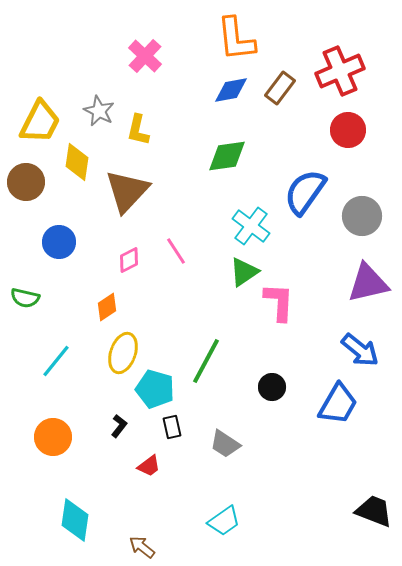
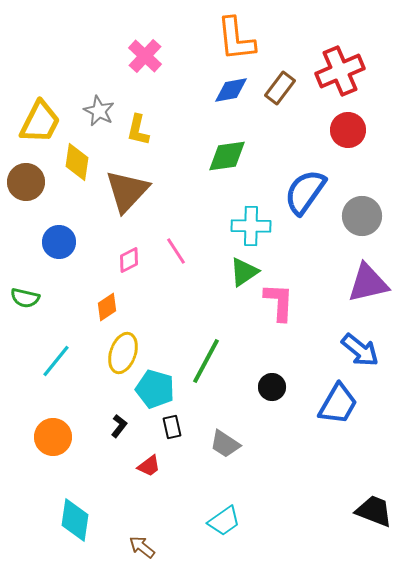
cyan cross: rotated 36 degrees counterclockwise
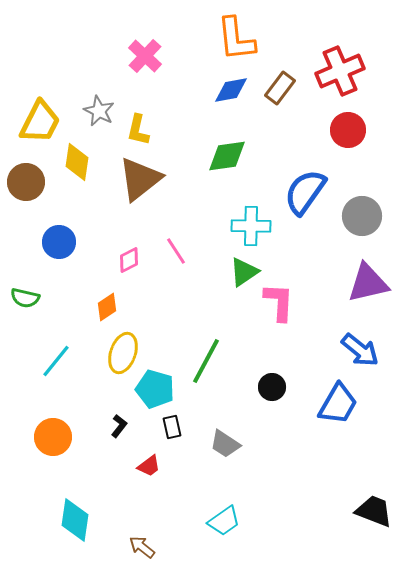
brown triangle: moved 13 px right, 12 px up; rotated 9 degrees clockwise
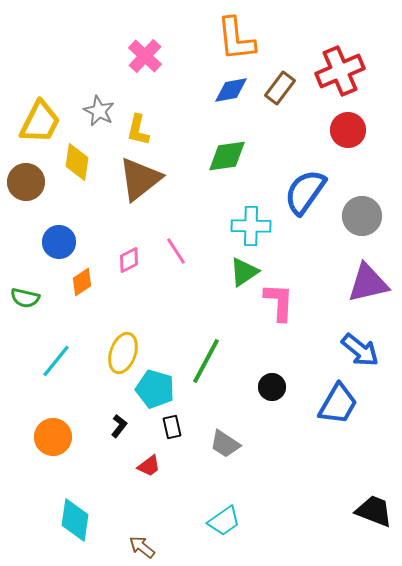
orange diamond: moved 25 px left, 25 px up
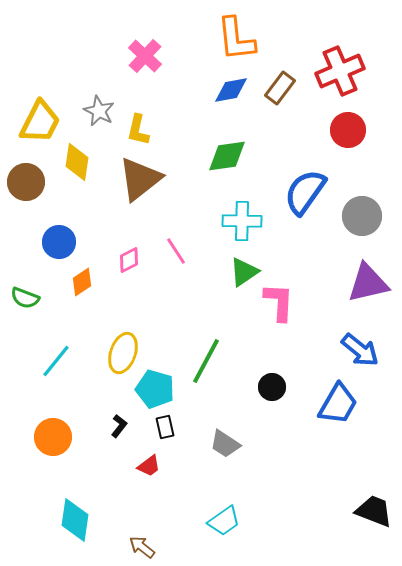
cyan cross: moved 9 px left, 5 px up
green semicircle: rotated 8 degrees clockwise
black rectangle: moved 7 px left
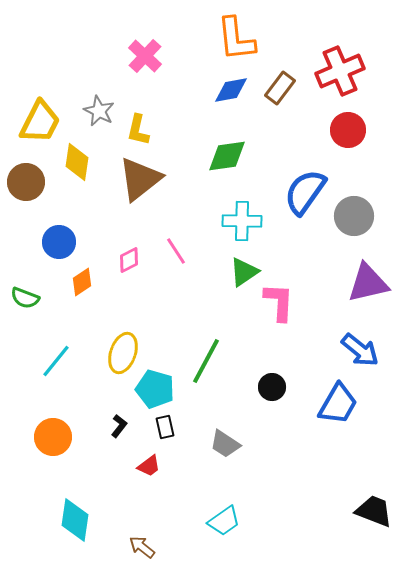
gray circle: moved 8 px left
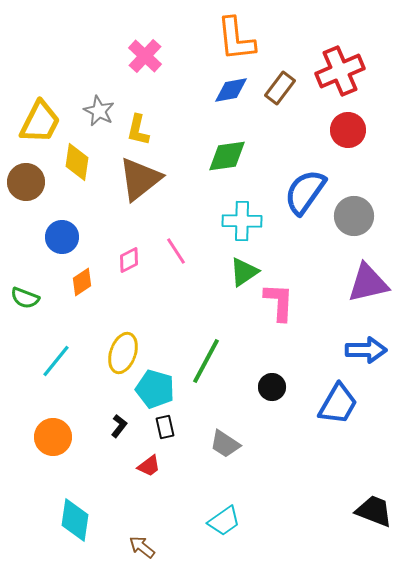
blue circle: moved 3 px right, 5 px up
blue arrow: moved 6 px right; rotated 39 degrees counterclockwise
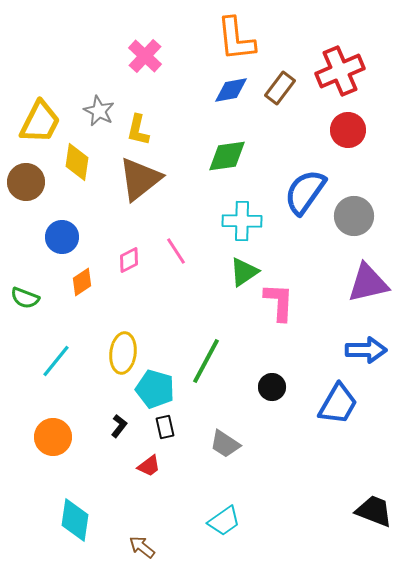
yellow ellipse: rotated 12 degrees counterclockwise
